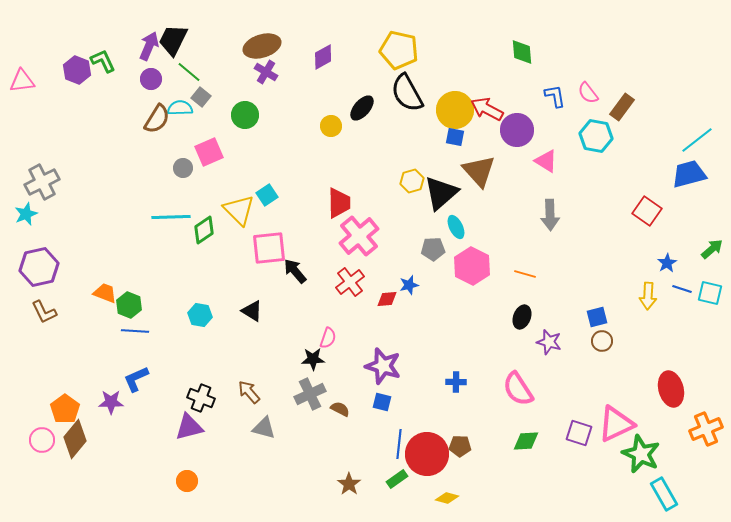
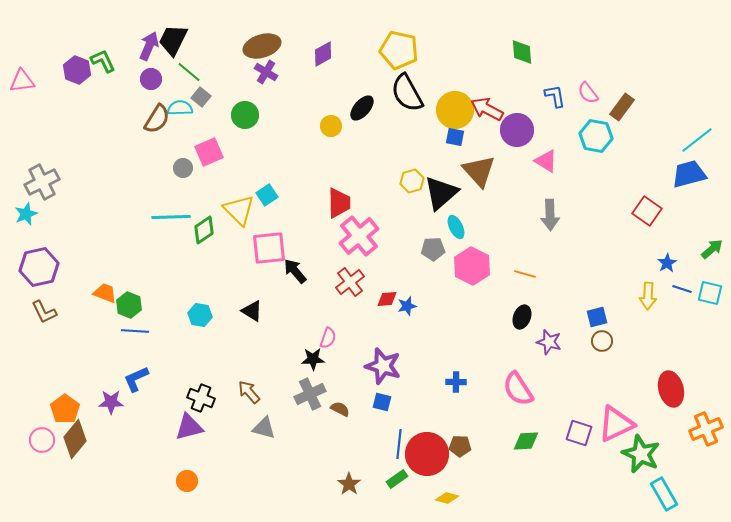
purple diamond at (323, 57): moved 3 px up
blue star at (409, 285): moved 2 px left, 21 px down
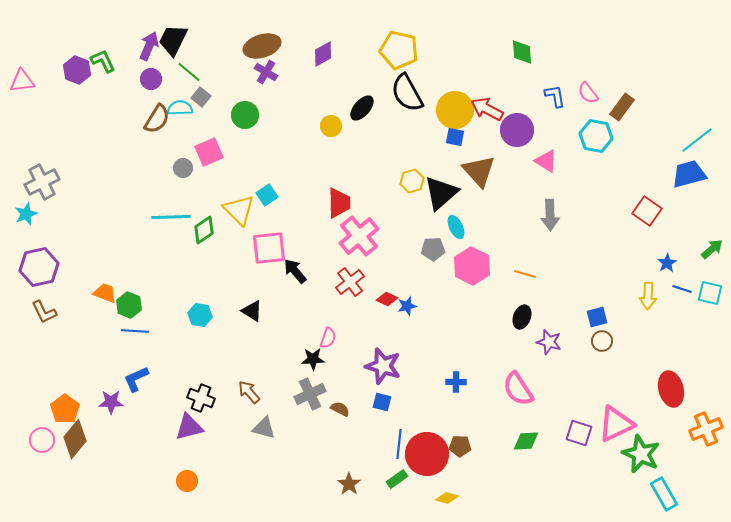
red diamond at (387, 299): rotated 30 degrees clockwise
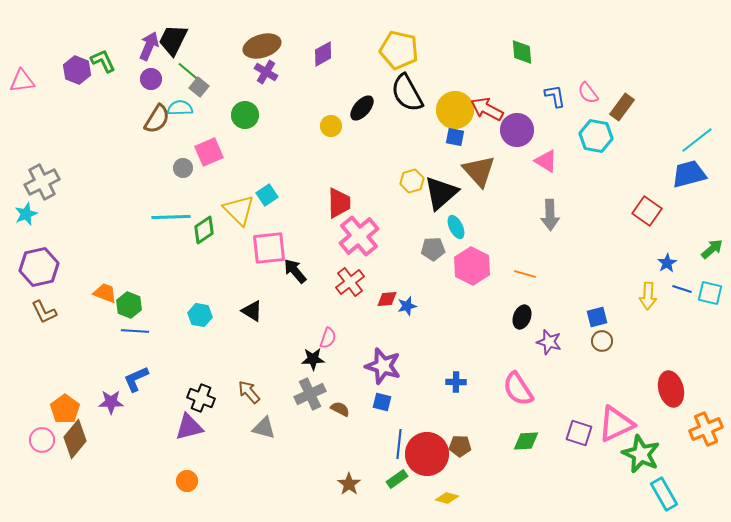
gray square at (201, 97): moved 2 px left, 10 px up
red diamond at (387, 299): rotated 30 degrees counterclockwise
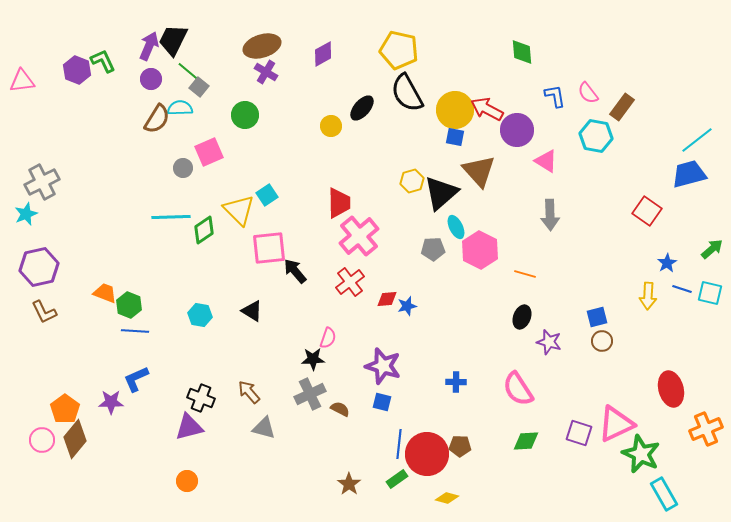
pink hexagon at (472, 266): moved 8 px right, 16 px up
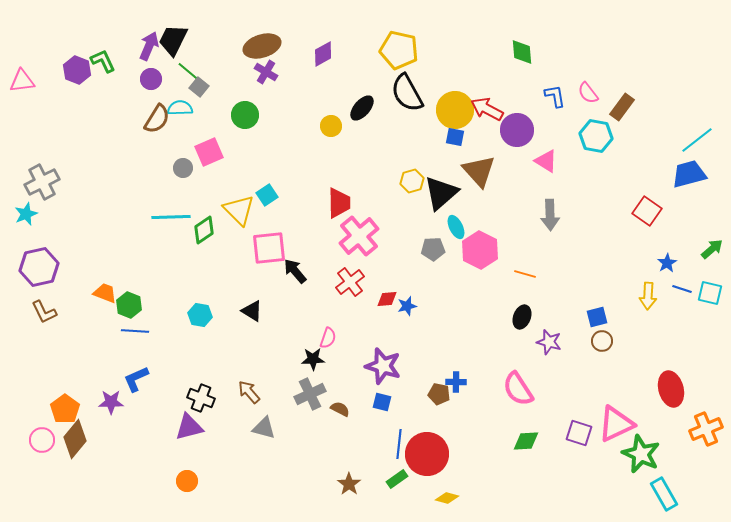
brown pentagon at (460, 446): moved 21 px left, 52 px up; rotated 10 degrees clockwise
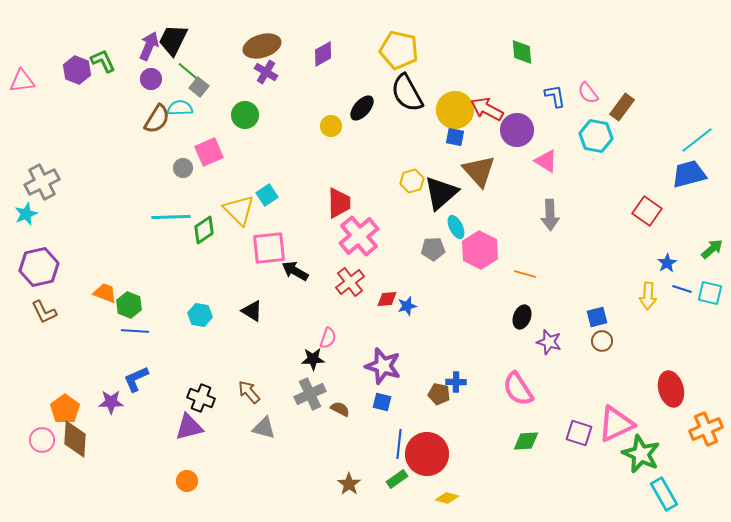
black arrow at (295, 271): rotated 20 degrees counterclockwise
brown diamond at (75, 439): rotated 36 degrees counterclockwise
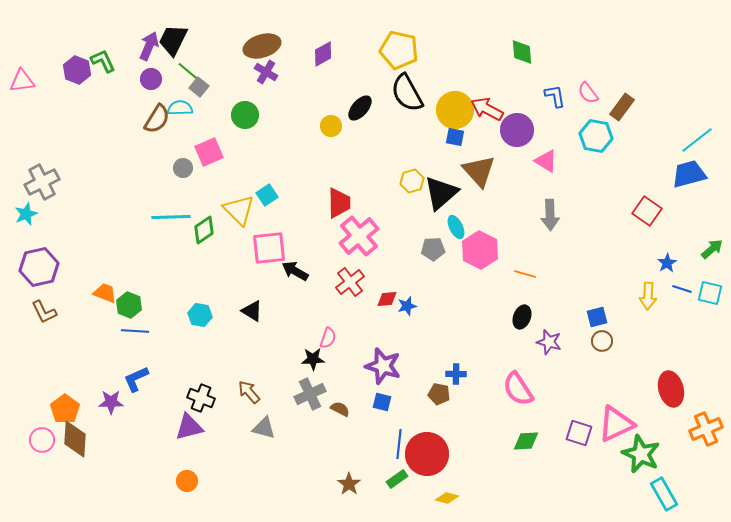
black ellipse at (362, 108): moved 2 px left
blue cross at (456, 382): moved 8 px up
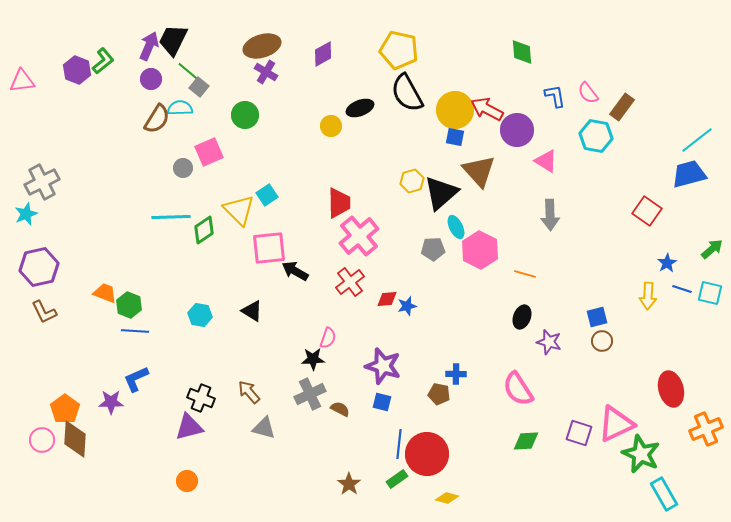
green L-shape at (103, 61): rotated 76 degrees clockwise
black ellipse at (360, 108): rotated 28 degrees clockwise
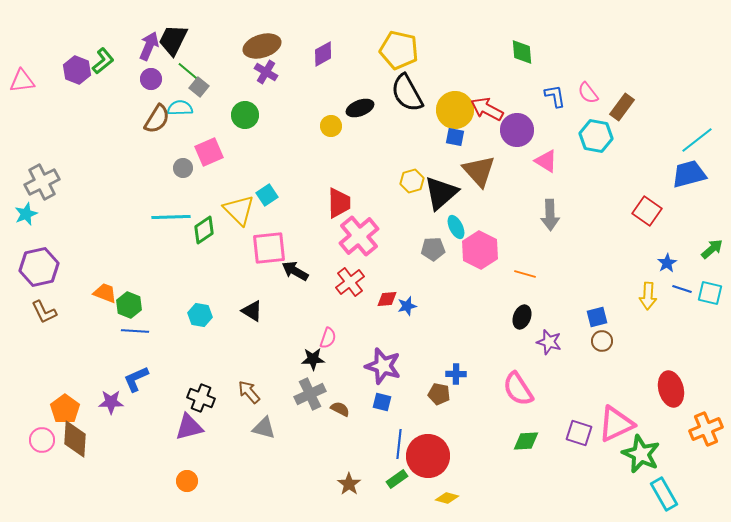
red circle at (427, 454): moved 1 px right, 2 px down
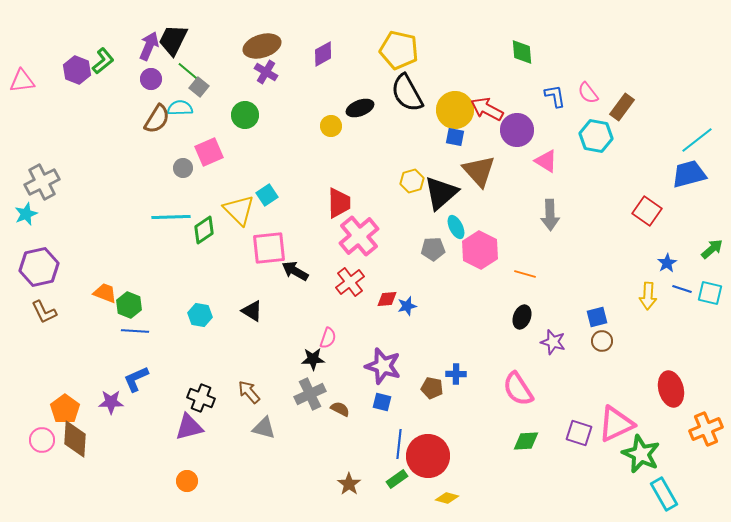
purple star at (549, 342): moved 4 px right
brown pentagon at (439, 394): moved 7 px left, 6 px up
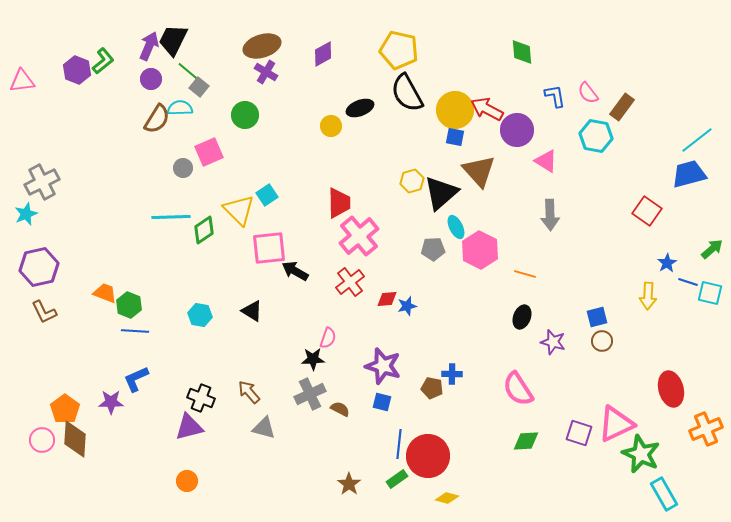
blue line at (682, 289): moved 6 px right, 7 px up
blue cross at (456, 374): moved 4 px left
